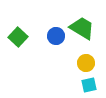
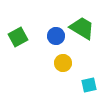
green square: rotated 18 degrees clockwise
yellow circle: moved 23 px left
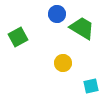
blue circle: moved 1 px right, 22 px up
cyan square: moved 2 px right, 1 px down
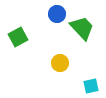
green trapezoid: rotated 16 degrees clockwise
yellow circle: moved 3 px left
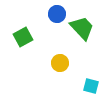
green square: moved 5 px right
cyan square: rotated 28 degrees clockwise
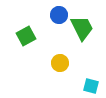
blue circle: moved 2 px right, 1 px down
green trapezoid: rotated 16 degrees clockwise
green square: moved 3 px right, 1 px up
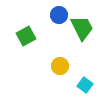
yellow circle: moved 3 px down
cyan square: moved 6 px left, 1 px up; rotated 21 degrees clockwise
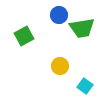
green trapezoid: rotated 108 degrees clockwise
green square: moved 2 px left
cyan square: moved 1 px down
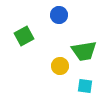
green trapezoid: moved 2 px right, 23 px down
cyan square: rotated 28 degrees counterclockwise
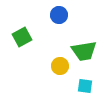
green square: moved 2 px left, 1 px down
